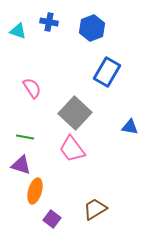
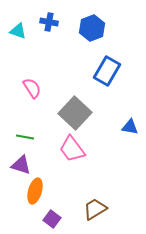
blue rectangle: moved 1 px up
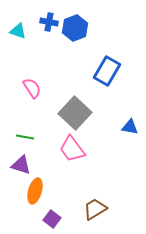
blue hexagon: moved 17 px left
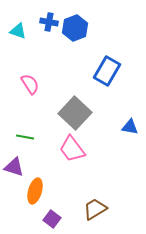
pink semicircle: moved 2 px left, 4 px up
purple triangle: moved 7 px left, 2 px down
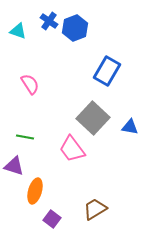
blue cross: moved 1 px up; rotated 24 degrees clockwise
gray square: moved 18 px right, 5 px down
purple triangle: moved 1 px up
